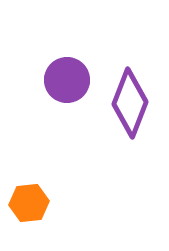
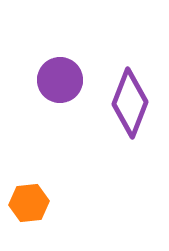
purple circle: moved 7 px left
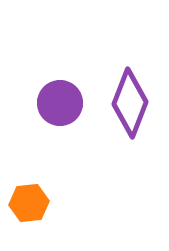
purple circle: moved 23 px down
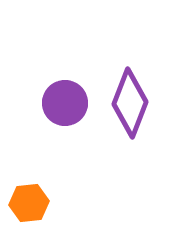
purple circle: moved 5 px right
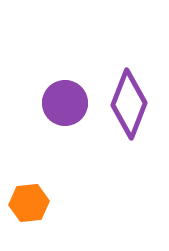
purple diamond: moved 1 px left, 1 px down
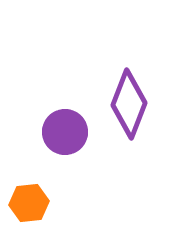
purple circle: moved 29 px down
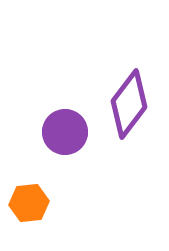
purple diamond: rotated 16 degrees clockwise
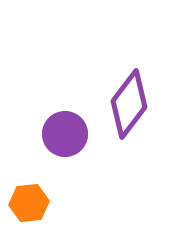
purple circle: moved 2 px down
